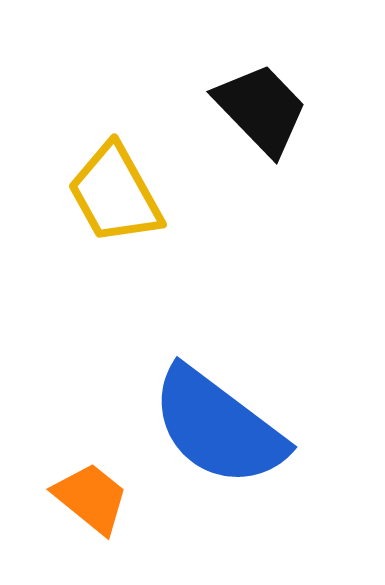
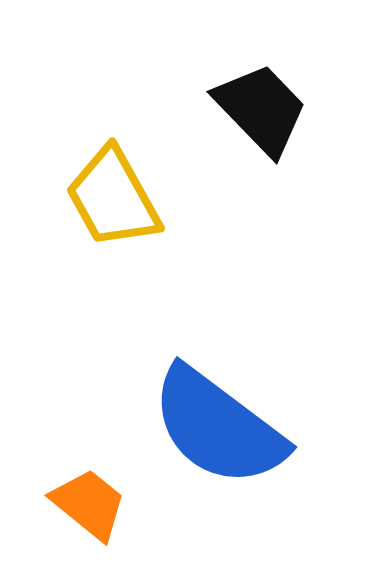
yellow trapezoid: moved 2 px left, 4 px down
orange trapezoid: moved 2 px left, 6 px down
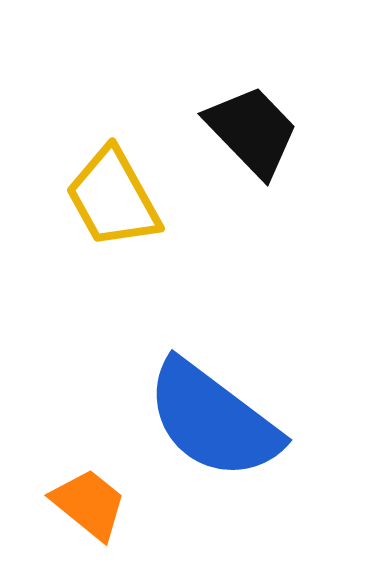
black trapezoid: moved 9 px left, 22 px down
blue semicircle: moved 5 px left, 7 px up
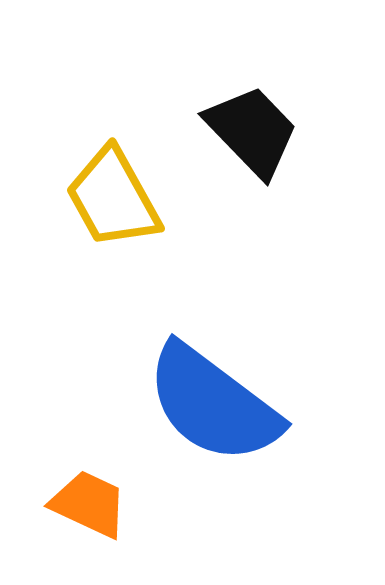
blue semicircle: moved 16 px up
orange trapezoid: rotated 14 degrees counterclockwise
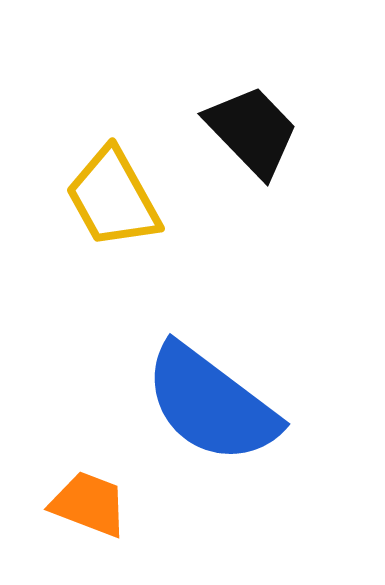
blue semicircle: moved 2 px left
orange trapezoid: rotated 4 degrees counterclockwise
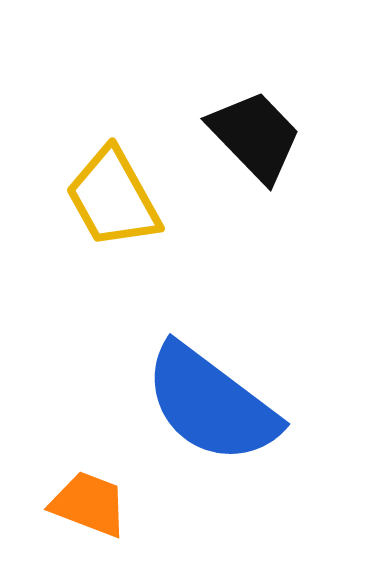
black trapezoid: moved 3 px right, 5 px down
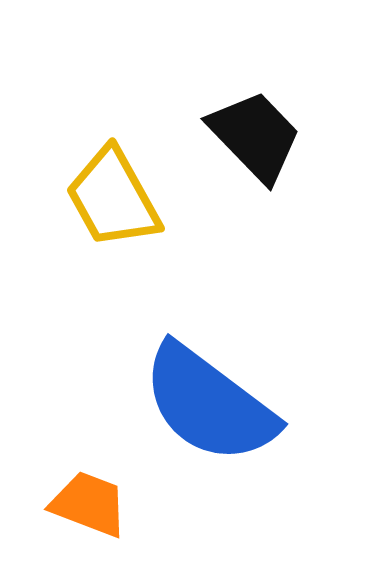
blue semicircle: moved 2 px left
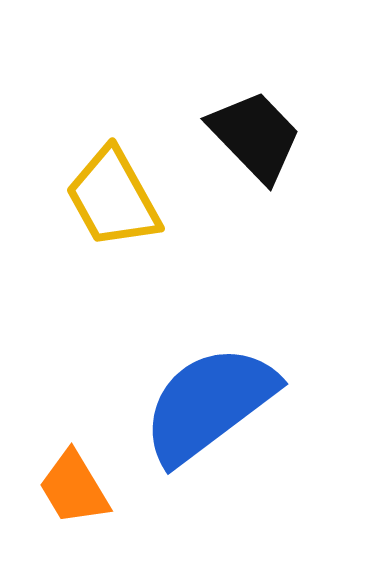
blue semicircle: rotated 106 degrees clockwise
orange trapezoid: moved 15 px left, 16 px up; rotated 142 degrees counterclockwise
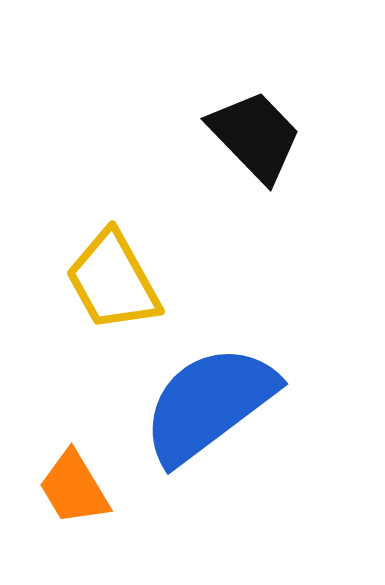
yellow trapezoid: moved 83 px down
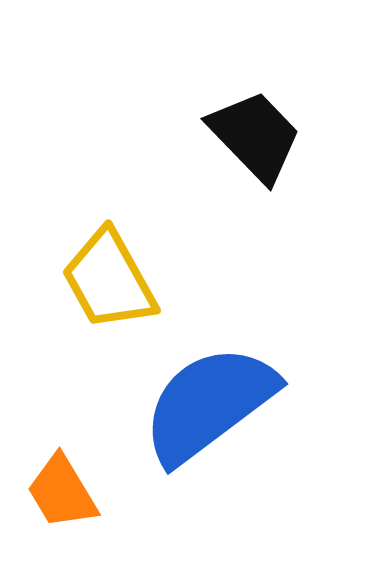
yellow trapezoid: moved 4 px left, 1 px up
orange trapezoid: moved 12 px left, 4 px down
